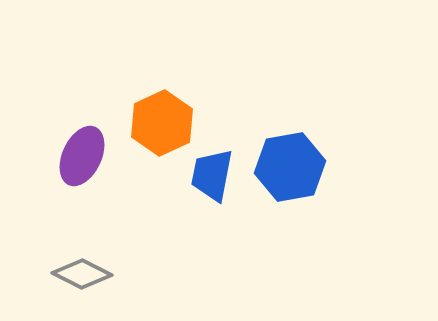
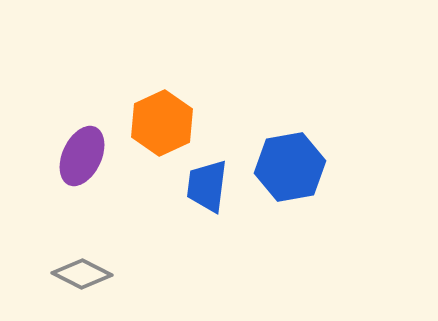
blue trapezoid: moved 5 px left, 11 px down; rotated 4 degrees counterclockwise
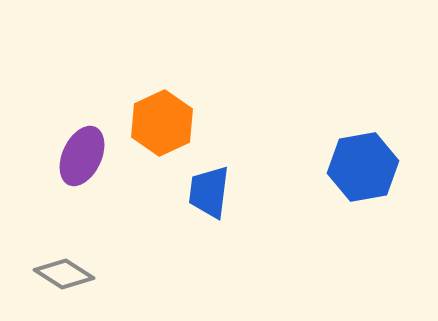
blue hexagon: moved 73 px right
blue trapezoid: moved 2 px right, 6 px down
gray diamond: moved 18 px left; rotated 6 degrees clockwise
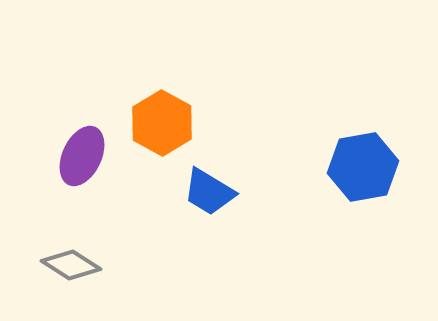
orange hexagon: rotated 6 degrees counterclockwise
blue trapezoid: rotated 66 degrees counterclockwise
gray diamond: moved 7 px right, 9 px up
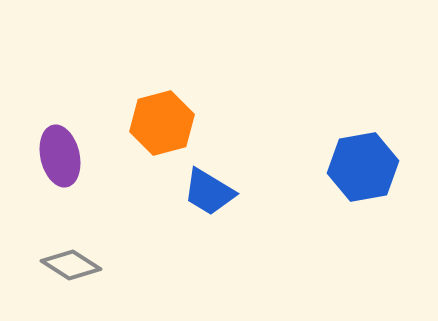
orange hexagon: rotated 16 degrees clockwise
purple ellipse: moved 22 px left; rotated 38 degrees counterclockwise
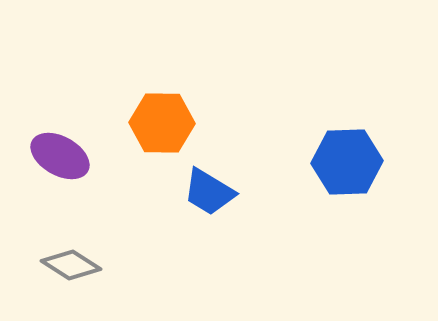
orange hexagon: rotated 16 degrees clockwise
purple ellipse: rotated 48 degrees counterclockwise
blue hexagon: moved 16 px left, 5 px up; rotated 8 degrees clockwise
